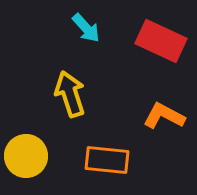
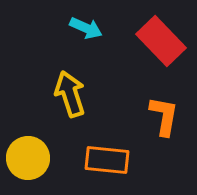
cyan arrow: rotated 24 degrees counterclockwise
red rectangle: rotated 21 degrees clockwise
orange L-shape: rotated 72 degrees clockwise
yellow circle: moved 2 px right, 2 px down
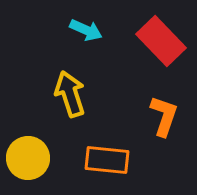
cyan arrow: moved 2 px down
orange L-shape: rotated 9 degrees clockwise
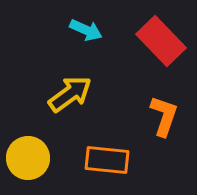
yellow arrow: rotated 72 degrees clockwise
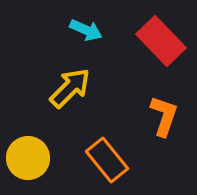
yellow arrow: moved 6 px up; rotated 9 degrees counterclockwise
orange rectangle: rotated 45 degrees clockwise
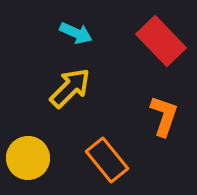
cyan arrow: moved 10 px left, 3 px down
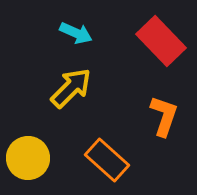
yellow arrow: moved 1 px right
orange rectangle: rotated 9 degrees counterclockwise
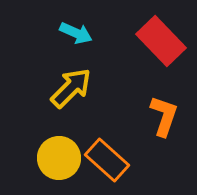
yellow circle: moved 31 px right
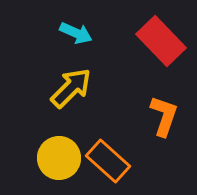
orange rectangle: moved 1 px right, 1 px down
